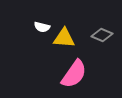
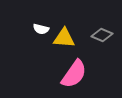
white semicircle: moved 1 px left, 2 px down
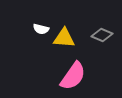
pink semicircle: moved 1 px left, 2 px down
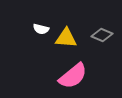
yellow triangle: moved 2 px right
pink semicircle: rotated 16 degrees clockwise
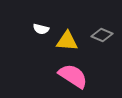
yellow triangle: moved 1 px right, 3 px down
pink semicircle: rotated 108 degrees counterclockwise
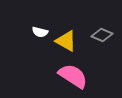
white semicircle: moved 1 px left, 3 px down
yellow triangle: moved 1 px left; rotated 25 degrees clockwise
